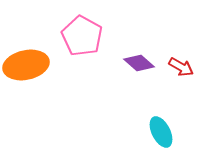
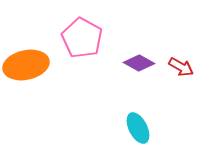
pink pentagon: moved 2 px down
purple diamond: rotated 12 degrees counterclockwise
cyan ellipse: moved 23 px left, 4 px up
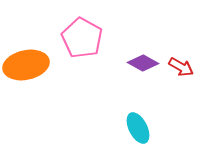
purple diamond: moved 4 px right
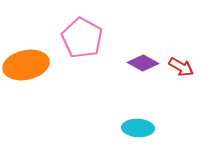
cyan ellipse: rotated 60 degrees counterclockwise
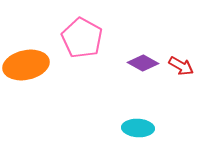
red arrow: moved 1 px up
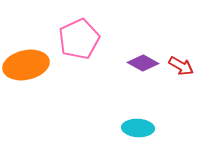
pink pentagon: moved 3 px left, 1 px down; rotated 18 degrees clockwise
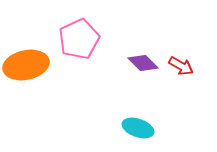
purple diamond: rotated 16 degrees clockwise
cyan ellipse: rotated 16 degrees clockwise
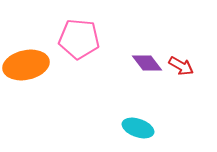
pink pentagon: rotated 30 degrees clockwise
purple diamond: moved 4 px right; rotated 8 degrees clockwise
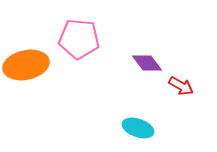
red arrow: moved 20 px down
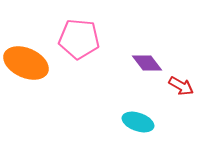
orange ellipse: moved 2 px up; rotated 36 degrees clockwise
cyan ellipse: moved 6 px up
